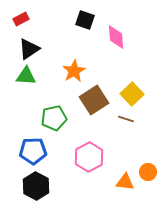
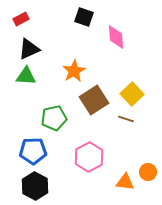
black square: moved 1 px left, 3 px up
black triangle: rotated 10 degrees clockwise
black hexagon: moved 1 px left
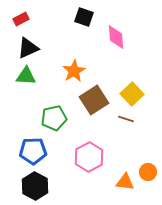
black triangle: moved 1 px left, 1 px up
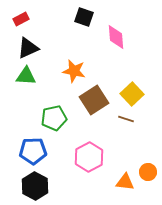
orange star: rotated 30 degrees counterclockwise
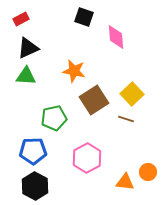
pink hexagon: moved 2 px left, 1 px down
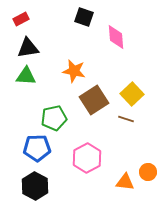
black triangle: rotated 15 degrees clockwise
blue pentagon: moved 4 px right, 3 px up
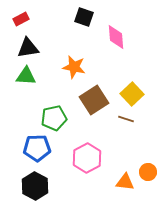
orange star: moved 4 px up
